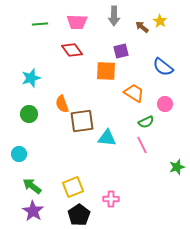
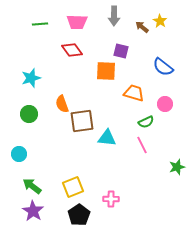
purple square: rotated 28 degrees clockwise
orange trapezoid: rotated 15 degrees counterclockwise
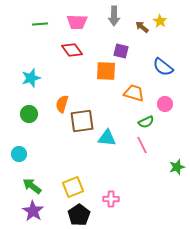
orange semicircle: rotated 36 degrees clockwise
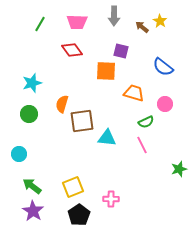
green line: rotated 56 degrees counterclockwise
cyan star: moved 1 px right, 5 px down
green star: moved 2 px right, 2 px down
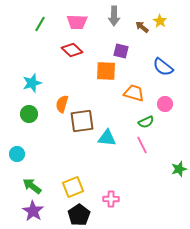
red diamond: rotated 10 degrees counterclockwise
cyan circle: moved 2 px left
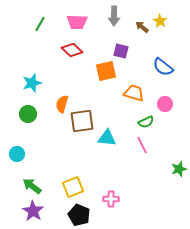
orange square: rotated 15 degrees counterclockwise
green circle: moved 1 px left
black pentagon: rotated 15 degrees counterclockwise
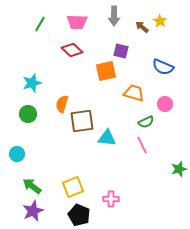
blue semicircle: rotated 15 degrees counterclockwise
purple star: rotated 15 degrees clockwise
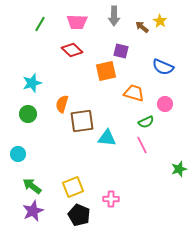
cyan circle: moved 1 px right
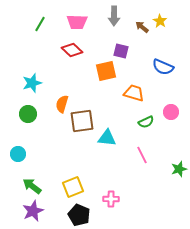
pink circle: moved 6 px right, 8 px down
pink line: moved 10 px down
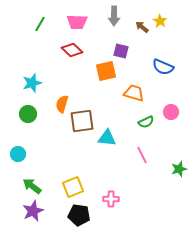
black pentagon: rotated 15 degrees counterclockwise
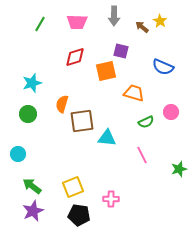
red diamond: moved 3 px right, 7 px down; rotated 60 degrees counterclockwise
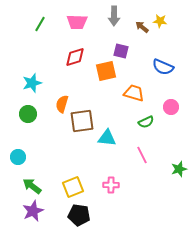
yellow star: rotated 24 degrees counterclockwise
pink circle: moved 5 px up
cyan circle: moved 3 px down
pink cross: moved 14 px up
